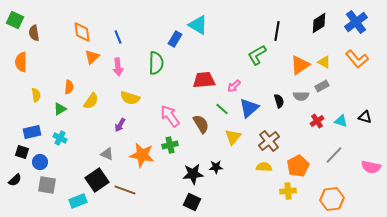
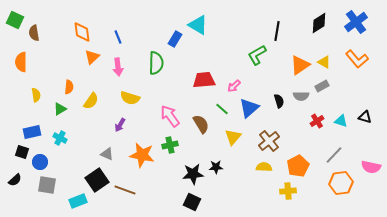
orange hexagon at (332, 199): moved 9 px right, 16 px up
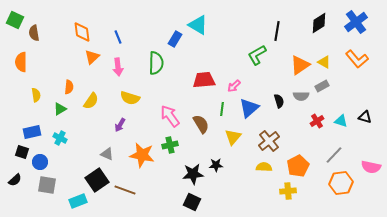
green line at (222, 109): rotated 56 degrees clockwise
black star at (216, 167): moved 2 px up
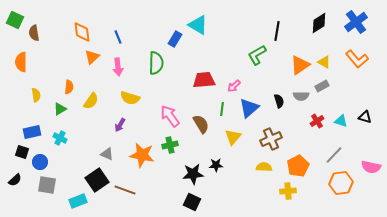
brown cross at (269, 141): moved 2 px right, 2 px up; rotated 15 degrees clockwise
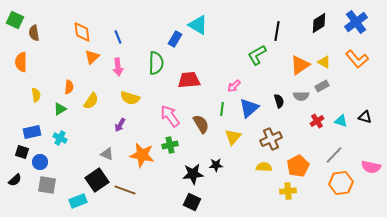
red trapezoid at (204, 80): moved 15 px left
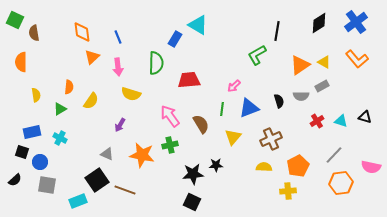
yellow semicircle at (130, 98): moved 1 px right, 4 px up
blue triangle at (249, 108): rotated 20 degrees clockwise
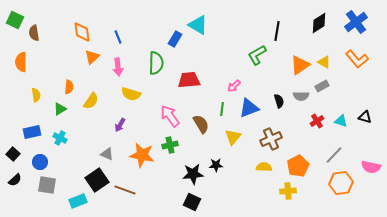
black square at (22, 152): moved 9 px left, 2 px down; rotated 24 degrees clockwise
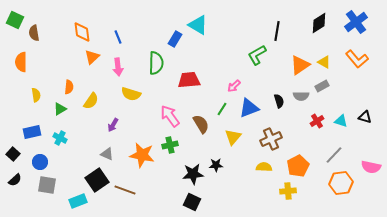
green line at (222, 109): rotated 24 degrees clockwise
purple arrow at (120, 125): moved 7 px left
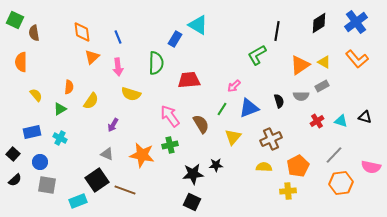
yellow semicircle at (36, 95): rotated 32 degrees counterclockwise
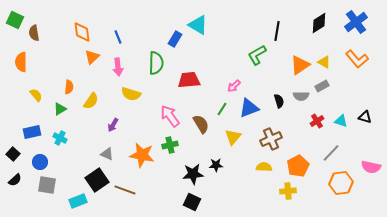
gray line at (334, 155): moved 3 px left, 2 px up
